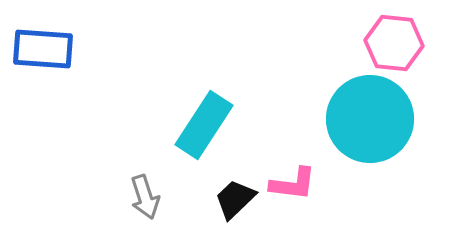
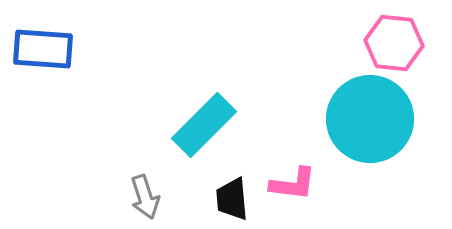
cyan rectangle: rotated 12 degrees clockwise
black trapezoid: moved 3 px left; rotated 51 degrees counterclockwise
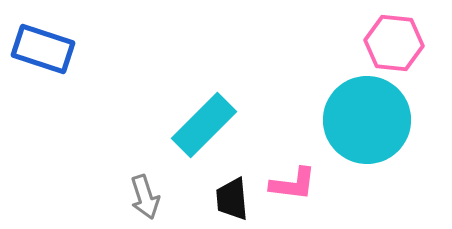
blue rectangle: rotated 14 degrees clockwise
cyan circle: moved 3 px left, 1 px down
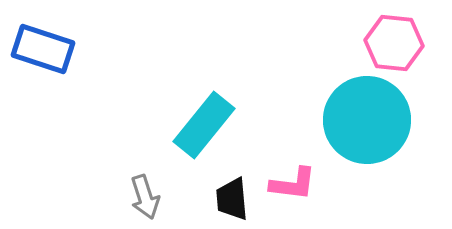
cyan rectangle: rotated 6 degrees counterclockwise
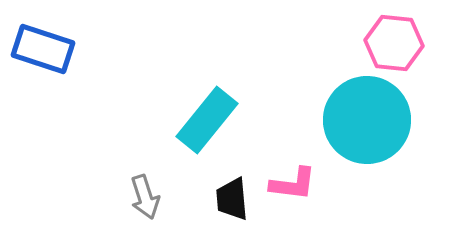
cyan rectangle: moved 3 px right, 5 px up
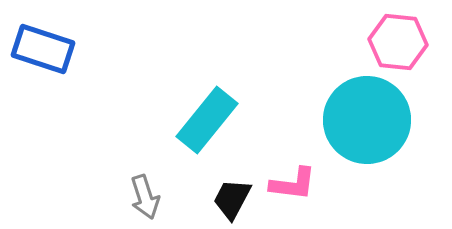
pink hexagon: moved 4 px right, 1 px up
black trapezoid: rotated 33 degrees clockwise
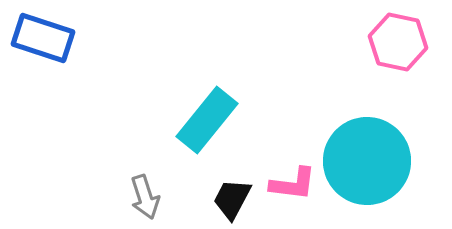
pink hexagon: rotated 6 degrees clockwise
blue rectangle: moved 11 px up
cyan circle: moved 41 px down
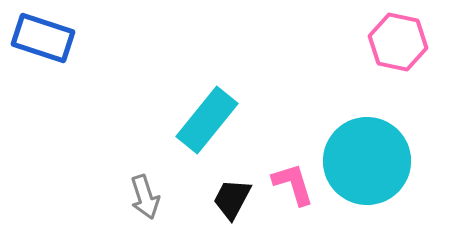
pink L-shape: rotated 114 degrees counterclockwise
